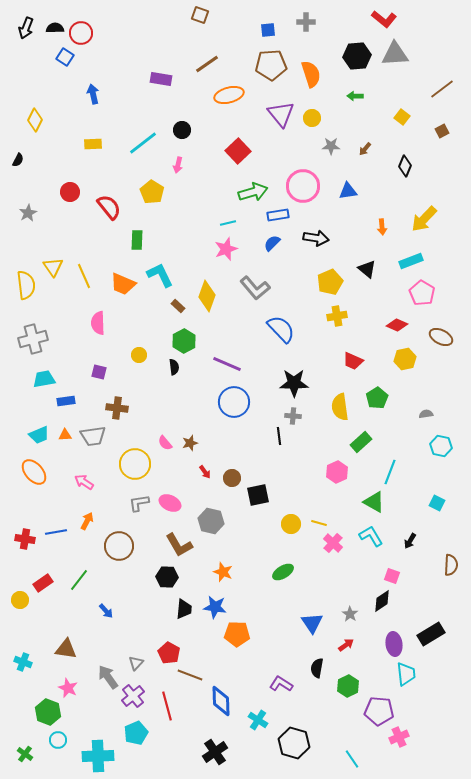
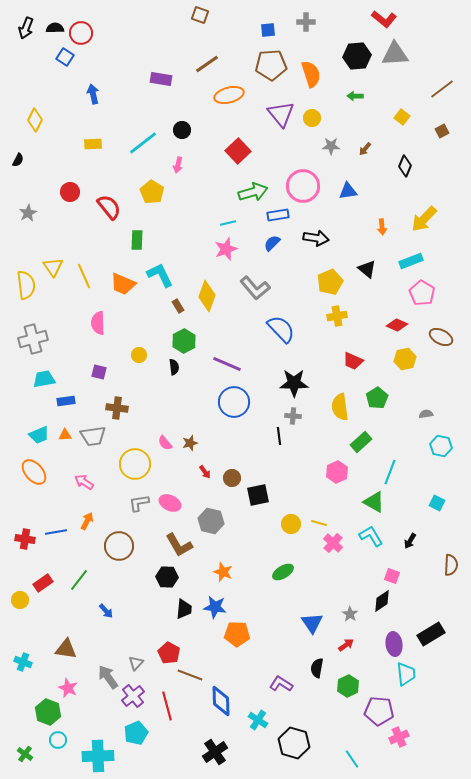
brown rectangle at (178, 306): rotated 16 degrees clockwise
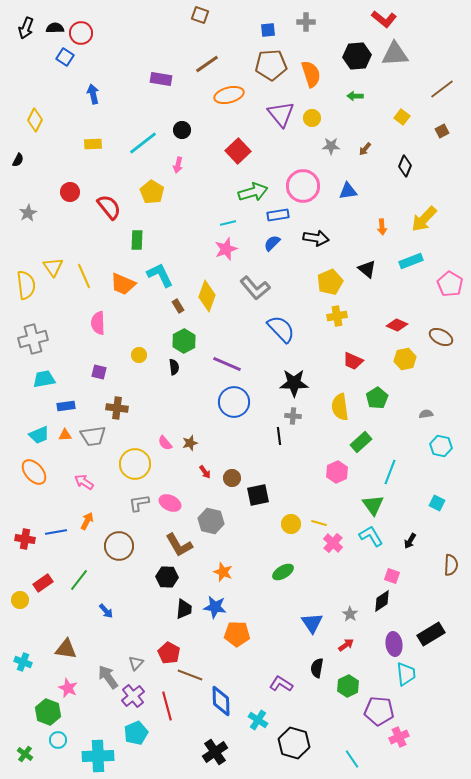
pink pentagon at (422, 293): moved 28 px right, 9 px up
blue rectangle at (66, 401): moved 5 px down
green triangle at (374, 502): moved 1 px left, 3 px down; rotated 25 degrees clockwise
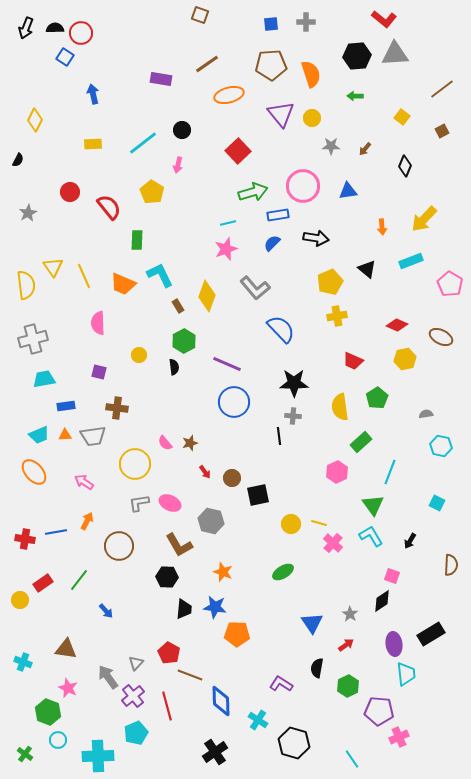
blue square at (268, 30): moved 3 px right, 6 px up
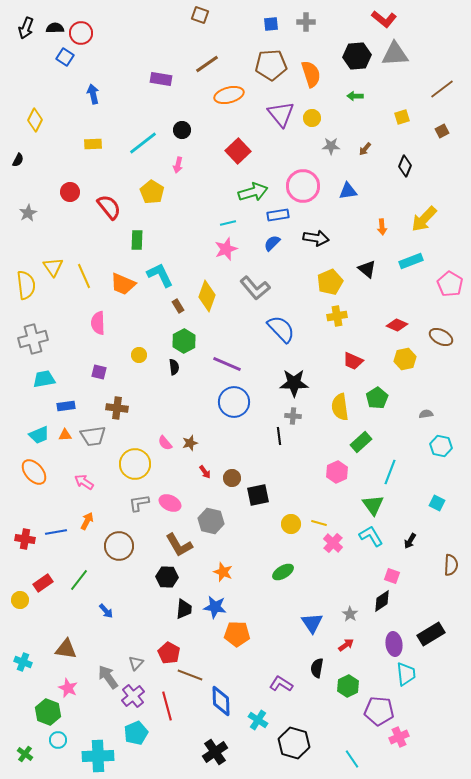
yellow square at (402, 117): rotated 35 degrees clockwise
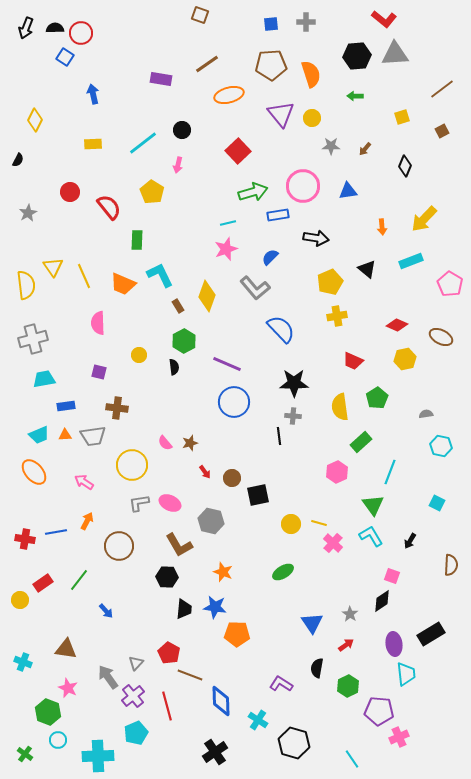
blue semicircle at (272, 243): moved 2 px left, 14 px down
yellow circle at (135, 464): moved 3 px left, 1 px down
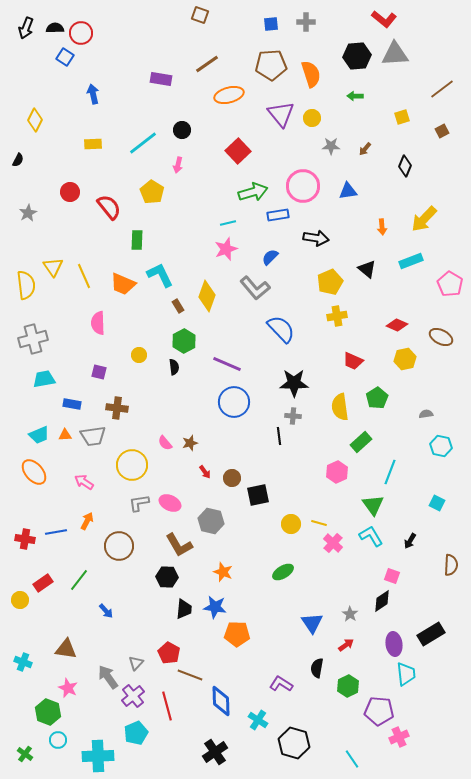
blue rectangle at (66, 406): moved 6 px right, 2 px up; rotated 18 degrees clockwise
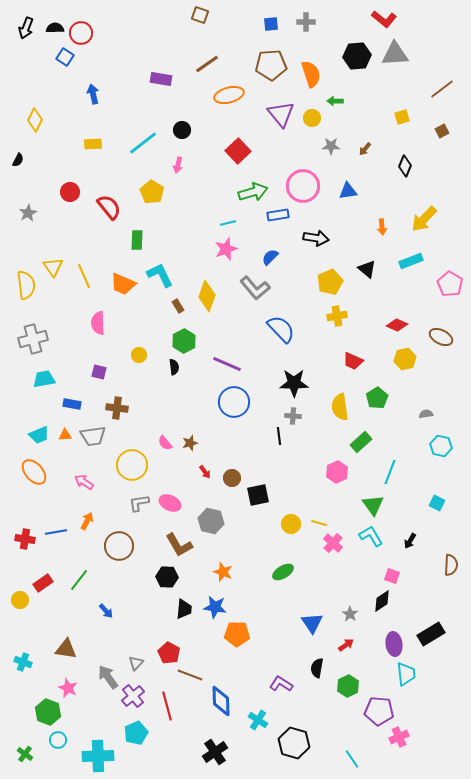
green arrow at (355, 96): moved 20 px left, 5 px down
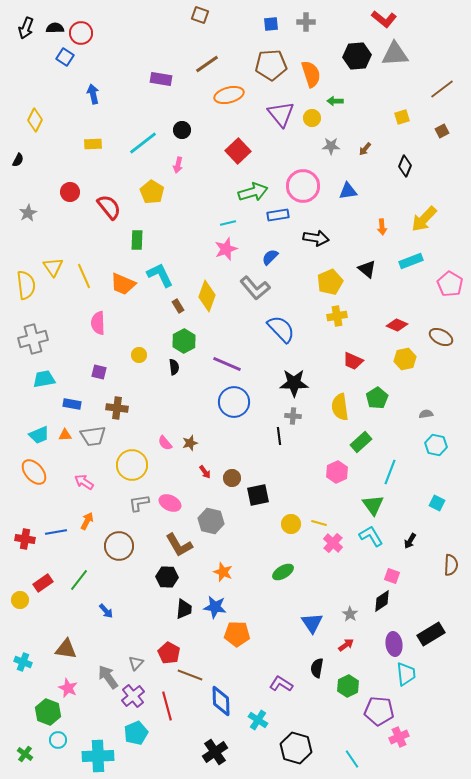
cyan hexagon at (441, 446): moved 5 px left, 1 px up
black hexagon at (294, 743): moved 2 px right, 5 px down
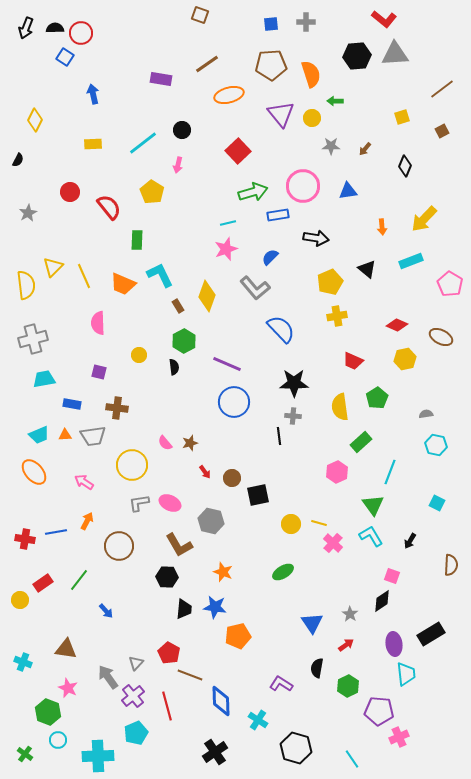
yellow triangle at (53, 267): rotated 20 degrees clockwise
orange pentagon at (237, 634): moved 1 px right, 2 px down; rotated 15 degrees counterclockwise
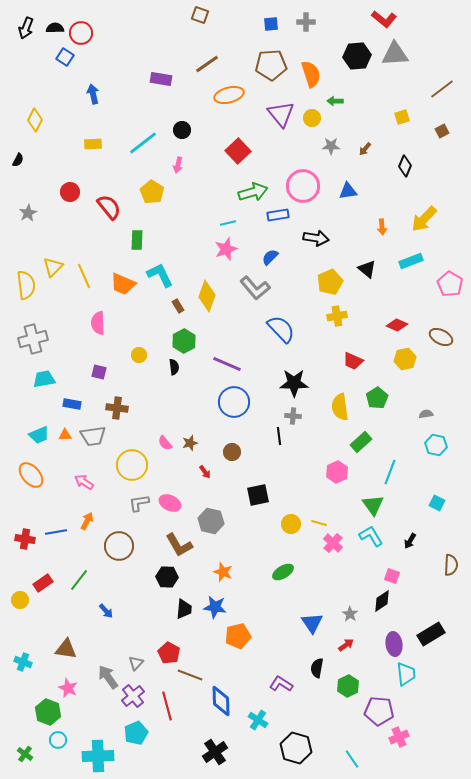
orange ellipse at (34, 472): moved 3 px left, 3 px down
brown circle at (232, 478): moved 26 px up
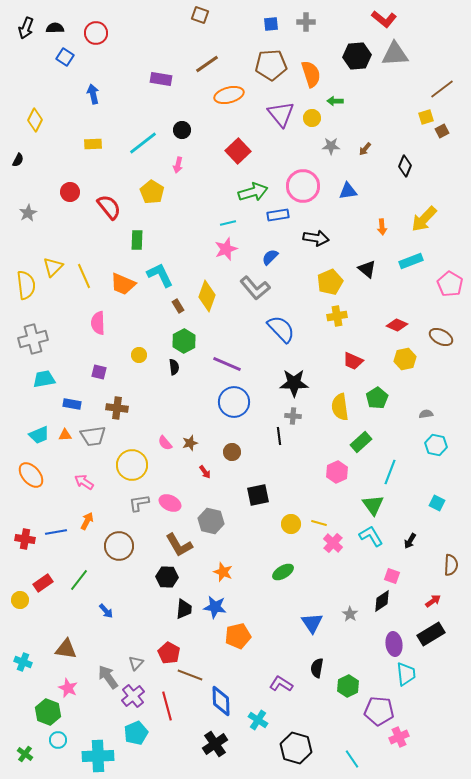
red circle at (81, 33): moved 15 px right
yellow square at (402, 117): moved 24 px right
red arrow at (346, 645): moved 87 px right, 44 px up
black cross at (215, 752): moved 8 px up
